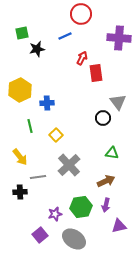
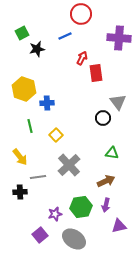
green square: rotated 16 degrees counterclockwise
yellow hexagon: moved 4 px right, 1 px up; rotated 15 degrees counterclockwise
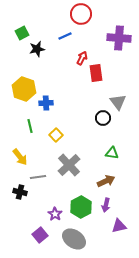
blue cross: moved 1 px left
black cross: rotated 16 degrees clockwise
green hexagon: rotated 20 degrees counterclockwise
purple star: rotated 24 degrees counterclockwise
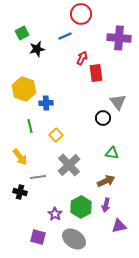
purple square: moved 2 px left, 2 px down; rotated 35 degrees counterclockwise
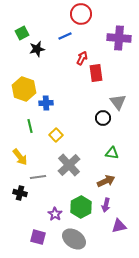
black cross: moved 1 px down
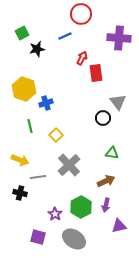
blue cross: rotated 16 degrees counterclockwise
yellow arrow: moved 3 px down; rotated 30 degrees counterclockwise
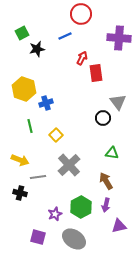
brown arrow: rotated 96 degrees counterclockwise
purple star: rotated 16 degrees clockwise
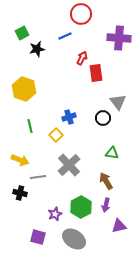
blue cross: moved 23 px right, 14 px down
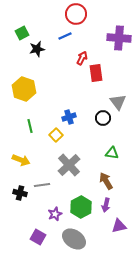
red circle: moved 5 px left
yellow arrow: moved 1 px right
gray line: moved 4 px right, 8 px down
purple square: rotated 14 degrees clockwise
